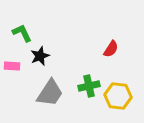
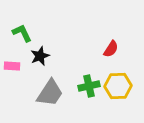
yellow hexagon: moved 10 px up; rotated 8 degrees counterclockwise
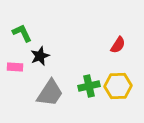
red semicircle: moved 7 px right, 4 px up
pink rectangle: moved 3 px right, 1 px down
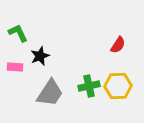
green L-shape: moved 4 px left
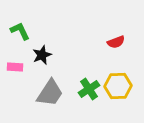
green L-shape: moved 2 px right, 2 px up
red semicircle: moved 2 px left, 3 px up; rotated 36 degrees clockwise
black star: moved 2 px right, 1 px up
green cross: moved 3 px down; rotated 20 degrees counterclockwise
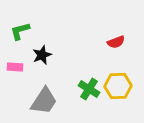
green L-shape: rotated 80 degrees counterclockwise
green cross: rotated 25 degrees counterclockwise
gray trapezoid: moved 6 px left, 8 px down
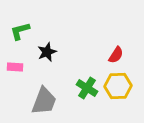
red semicircle: moved 13 px down; rotated 36 degrees counterclockwise
black star: moved 5 px right, 3 px up
green cross: moved 2 px left, 1 px up
gray trapezoid: rotated 12 degrees counterclockwise
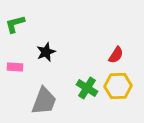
green L-shape: moved 5 px left, 7 px up
black star: moved 1 px left
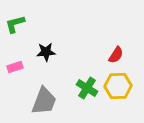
black star: rotated 18 degrees clockwise
pink rectangle: rotated 21 degrees counterclockwise
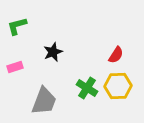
green L-shape: moved 2 px right, 2 px down
black star: moved 7 px right; rotated 18 degrees counterclockwise
